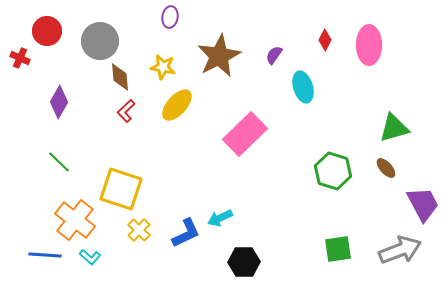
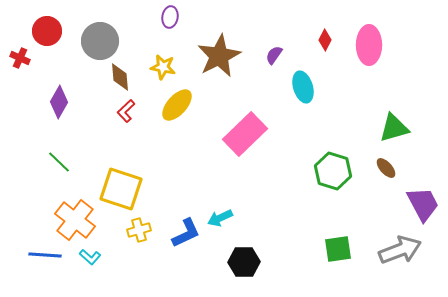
yellow cross: rotated 30 degrees clockwise
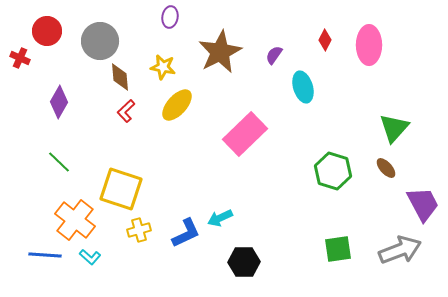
brown star: moved 1 px right, 4 px up
green triangle: rotated 32 degrees counterclockwise
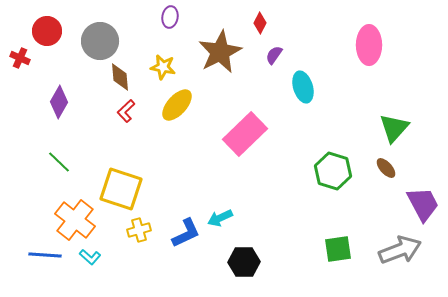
red diamond: moved 65 px left, 17 px up
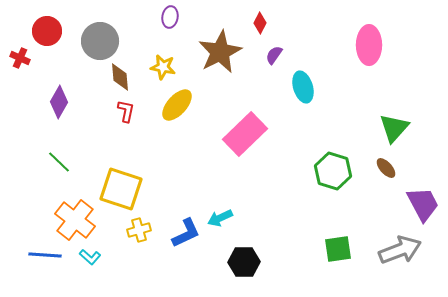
red L-shape: rotated 145 degrees clockwise
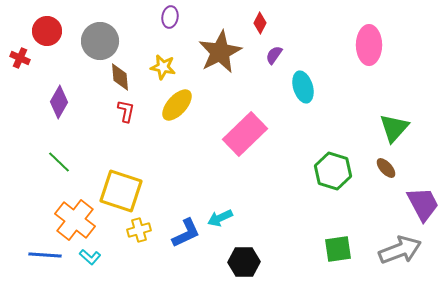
yellow square: moved 2 px down
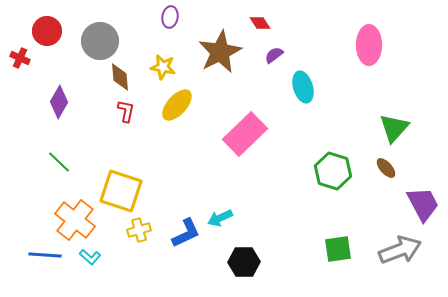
red diamond: rotated 60 degrees counterclockwise
purple semicircle: rotated 18 degrees clockwise
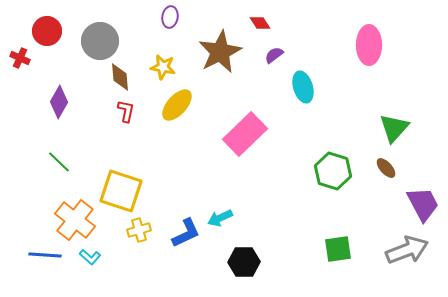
gray arrow: moved 7 px right
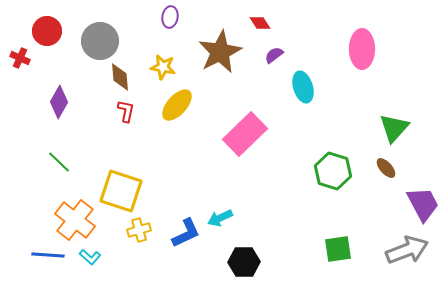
pink ellipse: moved 7 px left, 4 px down
blue line: moved 3 px right
